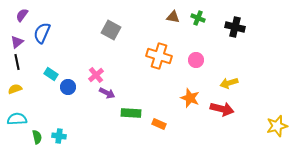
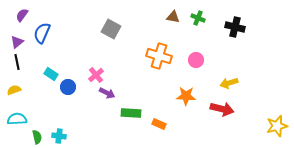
gray square: moved 1 px up
yellow semicircle: moved 1 px left, 1 px down
orange star: moved 4 px left, 2 px up; rotated 18 degrees counterclockwise
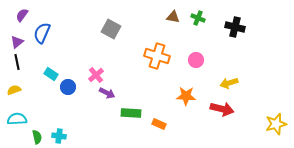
orange cross: moved 2 px left
yellow star: moved 1 px left, 2 px up
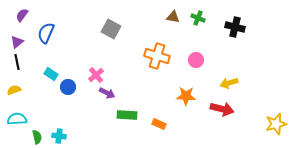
blue semicircle: moved 4 px right
green rectangle: moved 4 px left, 2 px down
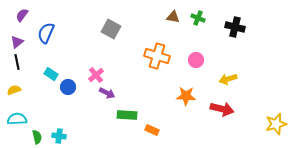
yellow arrow: moved 1 px left, 4 px up
orange rectangle: moved 7 px left, 6 px down
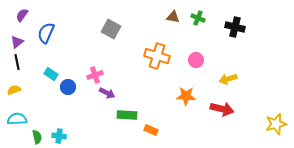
pink cross: moved 1 px left; rotated 21 degrees clockwise
orange rectangle: moved 1 px left
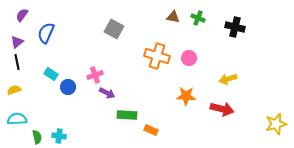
gray square: moved 3 px right
pink circle: moved 7 px left, 2 px up
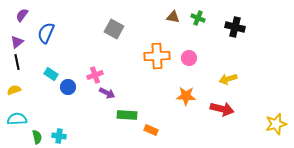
orange cross: rotated 20 degrees counterclockwise
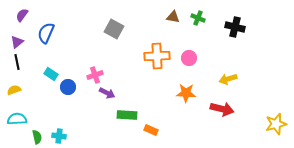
orange star: moved 3 px up
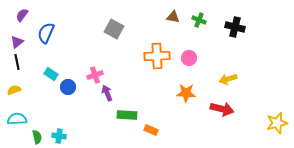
green cross: moved 1 px right, 2 px down
purple arrow: rotated 140 degrees counterclockwise
yellow star: moved 1 px right, 1 px up
